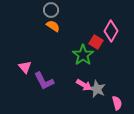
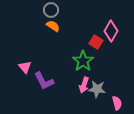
green star: moved 6 px down
pink arrow: rotated 77 degrees clockwise
gray star: rotated 18 degrees counterclockwise
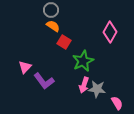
pink diamond: moved 1 px left, 1 px down
red square: moved 32 px left
green star: rotated 10 degrees clockwise
pink triangle: rotated 24 degrees clockwise
purple L-shape: rotated 10 degrees counterclockwise
pink semicircle: rotated 16 degrees counterclockwise
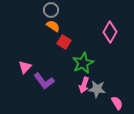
green star: moved 2 px down
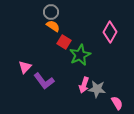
gray circle: moved 2 px down
green star: moved 3 px left, 8 px up
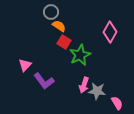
orange semicircle: moved 6 px right
pink triangle: moved 2 px up
gray star: moved 2 px down
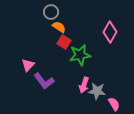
orange semicircle: moved 1 px down
green star: rotated 15 degrees clockwise
pink triangle: moved 3 px right
pink semicircle: moved 3 px left, 1 px down
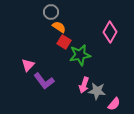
pink semicircle: rotated 72 degrees clockwise
